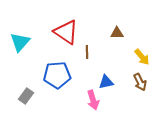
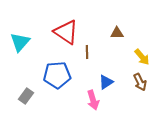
blue triangle: rotated 21 degrees counterclockwise
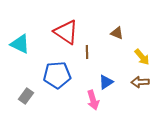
brown triangle: rotated 24 degrees clockwise
cyan triangle: moved 2 px down; rotated 45 degrees counterclockwise
brown arrow: rotated 114 degrees clockwise
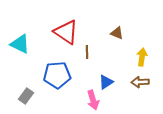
yellow arrow: rotated 132 degrees counterclockwise
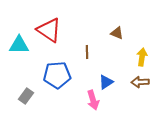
red triangle: moved 17 px left, 2 px up
cyan triangle: moved 1 px left, 1 px down; rotated 25 degrees counterclockwise
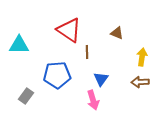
red triangle: moved 20 px right
blue triangle: moved 5 px left, 3 px up; rotated 21 degrees counterclockwise
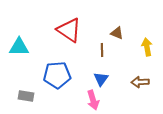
cyan triangle: moved 2 px down
brown line: moved 15 px right, 2 px up
yellow arrow: moved 5 px right, 10 px up; rotated 18 degrees counterclockwise
gray rectangle: rotated 63 degrees clockwise
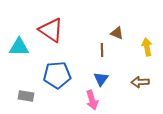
red triangle: moved 18 px left
pink arrow: moved 1 px left
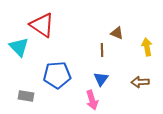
red triangle: moved 9 px left, 5 px up
cyan triangle: rotated 45 degrees clockwise
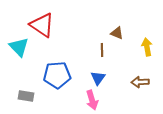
blue triangle: moved 3 px left, 1 px up
